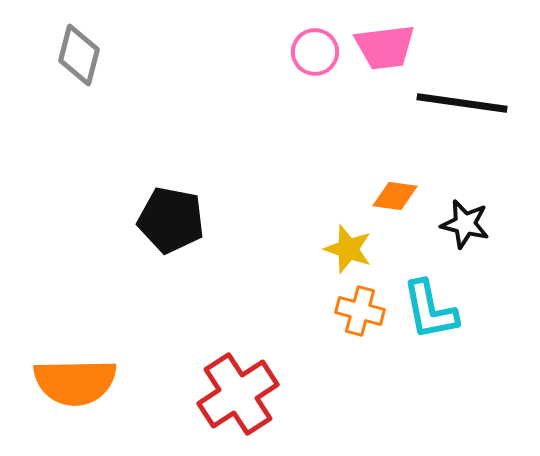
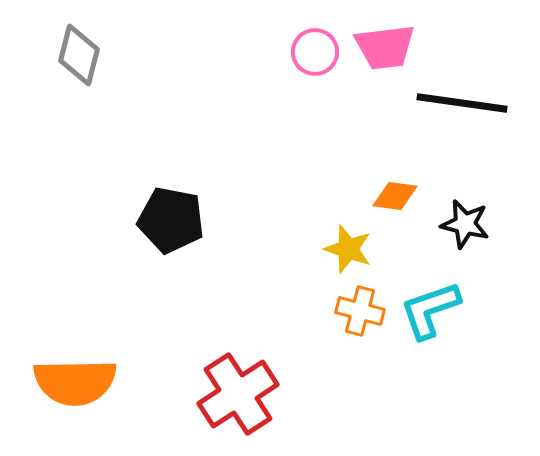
cyan L-shape: rotated 82 degrees clockwise
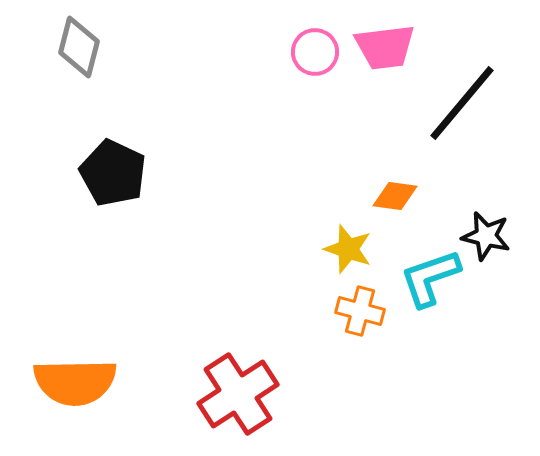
gray diamond: moved 8 px up
black line: rotated 58 degrees counterclockwise
black pentagon: moved 58 px left, 47 px up; rotated 14 degrees clockwise
black star: moved 21 px right, 12 px down
cyan L-shape: moved 32 px up
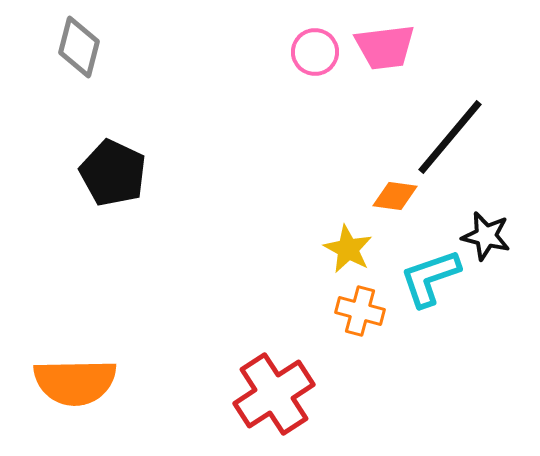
black line: moved 12 px left, 34 px down
yellow star: rotated 9 degrees clockwise
red cross: moved 36 px right
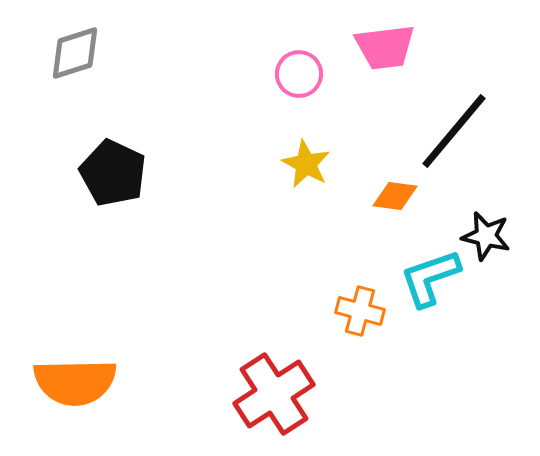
gray diamond: moved 4 px left, 6 px down; rotated 58 degrees clockwise
pink circle: moved 16 px left, 22 px down
black line: moved 4 px right, 6 px up
yellow star: moved 42 px left, 85 px up
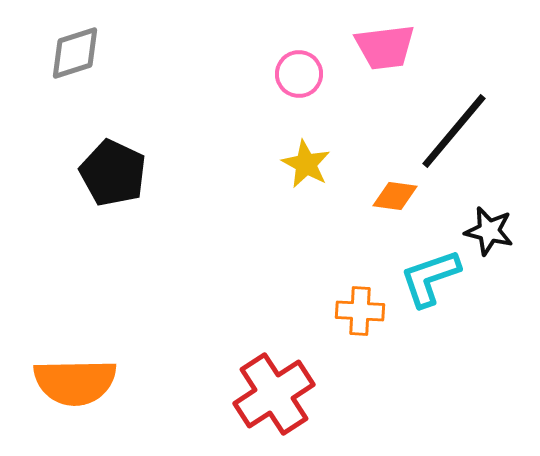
black star: moved 3 px right, 5 px up
orange cross: rotated 12 degrees counterclockwise
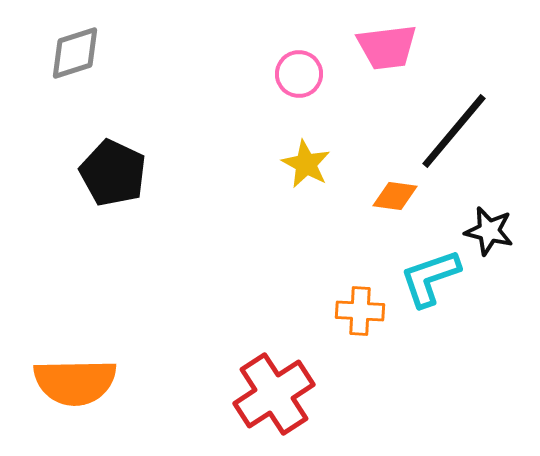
pink trapezoid: moved 2 px right
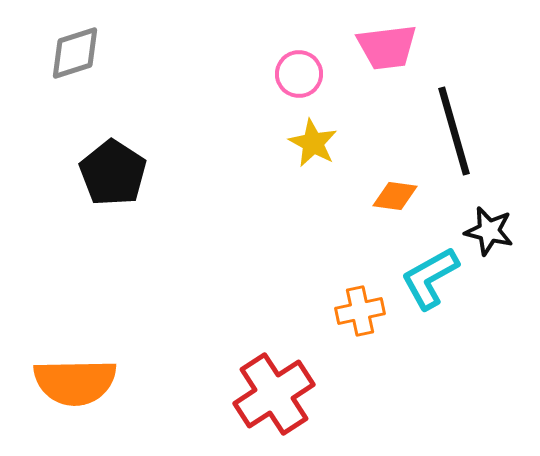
black line: rotated 56 degrees counterclockwise
yellow star: moved 7 px right, 21 px up
black pentagon: rotated 8 degrees clockwise
cyan L-shape: rotated 10 degrees counterclockwise
orange cross: rotated 15 degrees counterclockwise
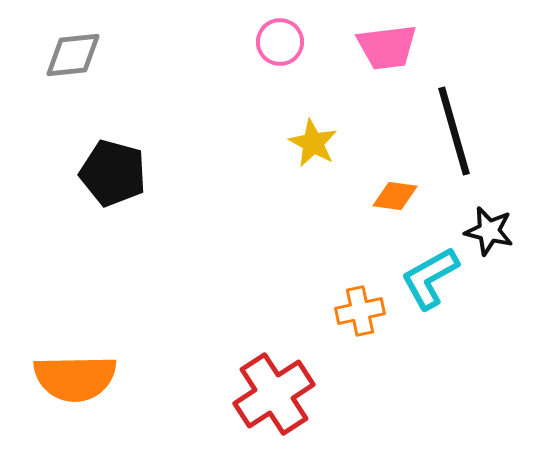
gray diamond: moved 2 px left, 2 px down; rotated 12 degrees clockwise
pink circle: moved 19 px left, 32 px up
black pentagon: rotated 18 degrees counterclockwise
orange semicircle: moved 4 px up
